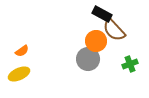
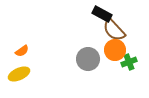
orange circle: moved 19 px right, 9 px down
green cross: moved 1 px left, 2 px up
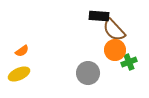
black rectangle: moved 3 px left, 2 px down; rotated 24 degrees counterclockwise
gray circle: moved 14 px down
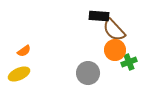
orange semicircle: moved 2 px right
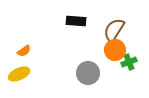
black rectangle: moved 23 px left, 5 px down
brown semicircle: rotated 75 degrees clockwise
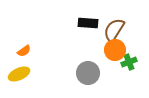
black rectangle: moved 12 px right, 2 px down
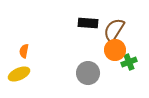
orange semicircle: rotated 136 degrees clockwise
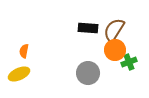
black rectangle: moved 5 px down
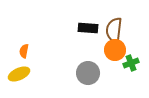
brown semicircle: rotated 25 degrees counterclockwise
green cross: moved 2 px right, 1 px down
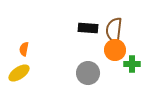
orange semicircle: moved 2 px up
green cross: moved 1 px right, 1 px down; rotated 21 degrees clockwise
yellow ellipse: moved 1 px up; rotated 10 degrees counterclockwise
